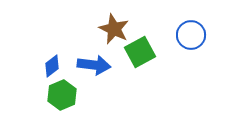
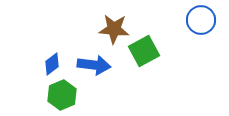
brown star: rotated 20 degrees counterclockwise
blue circle: moved 10 px right, 15 px up
green square: moved 4 px right, 1 px up
blue diamond: moved 2 px up
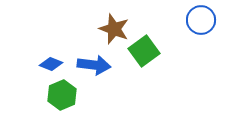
brown star: rotated 16 degrees clockwise
green square: rotated 8 degrees counterclockwise
blue diamond: moved 1 px left; rotated 60 degrees clockwise
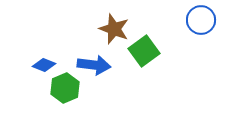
blue diamond: moved 7 px left, 1 px down
green hexagon: moved 3 px right, 7 px up
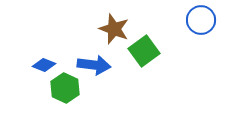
green hexagon: rotated 12 degrees counterclockwise
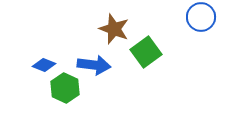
blue circle: moved 3 px up
green square: moved 2 px right, 1 px down
